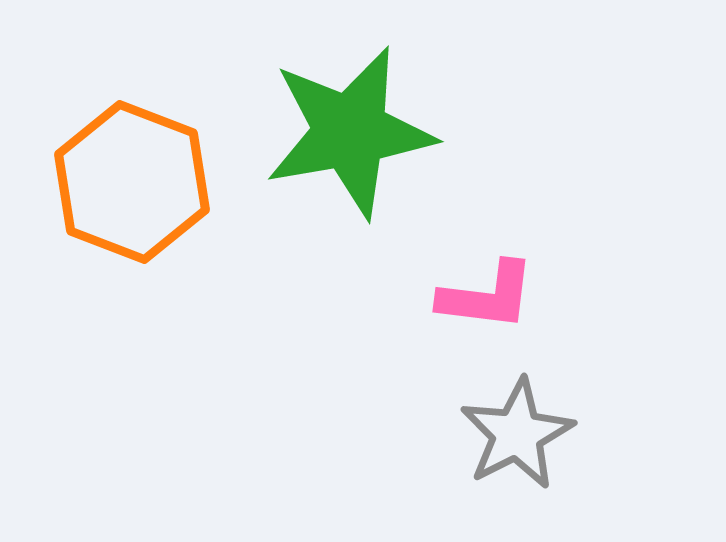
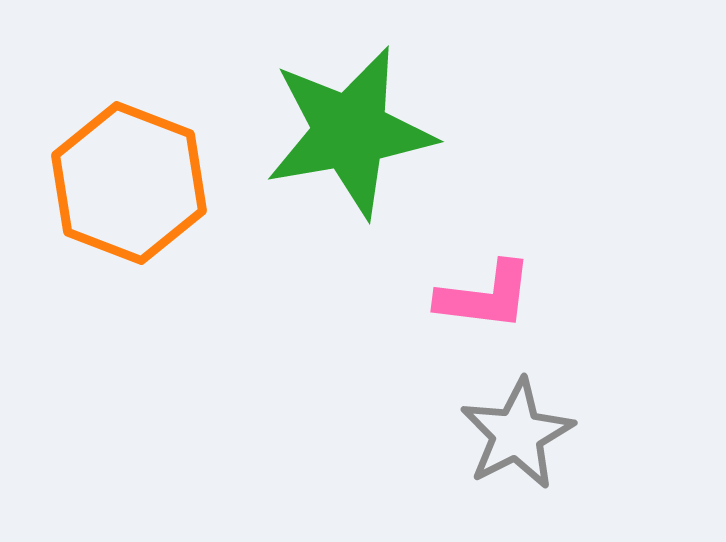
orange hexagon: moved 3 px left, 1 px down
pink L-shape: moved 2 px left
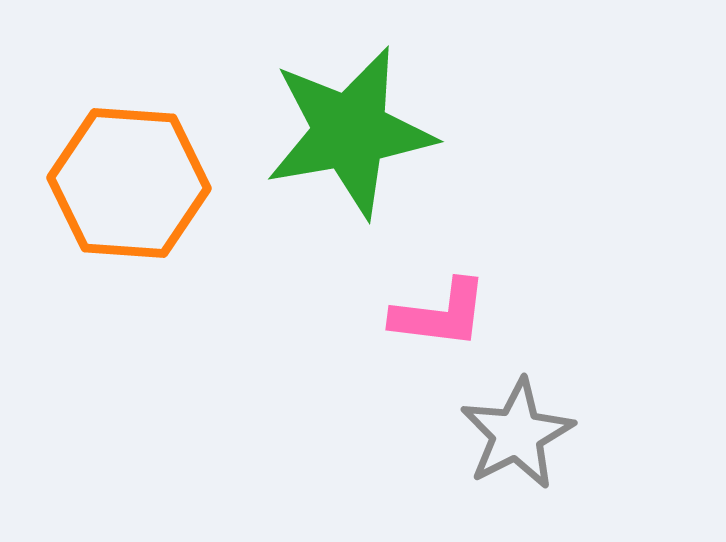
orange hexagon: rotated 17 degrees counterclockwise
pink L-shape: moved 45 px left, 18 px down
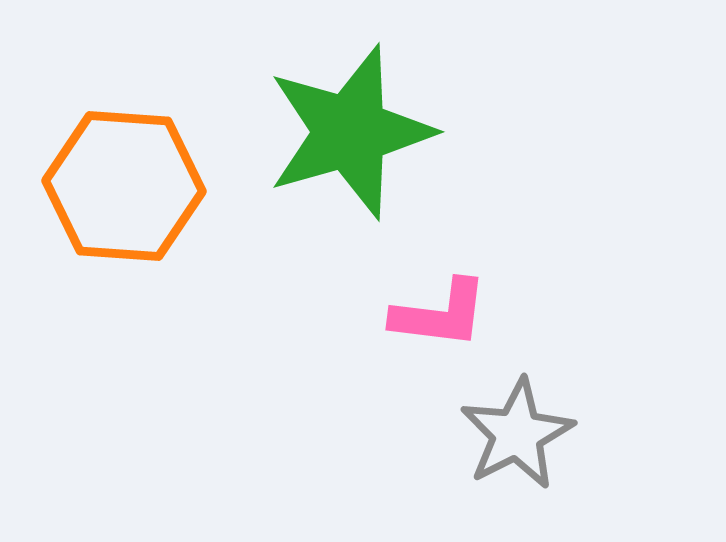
green star: rotated 6 degrees counterclockwise
orange hexagon: moved 5 px left, 3 px down
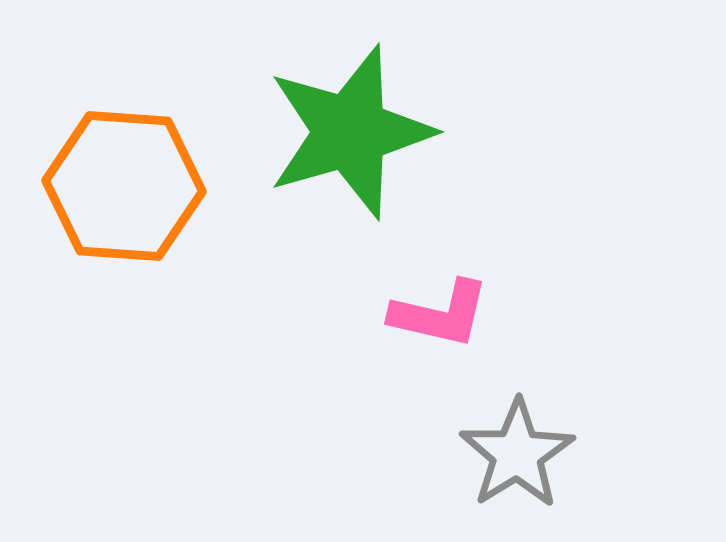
pink L-shape: rotated 6 degrees clockwise
gray star: moved 20 px down; rotated 5 degrees counterclockwise
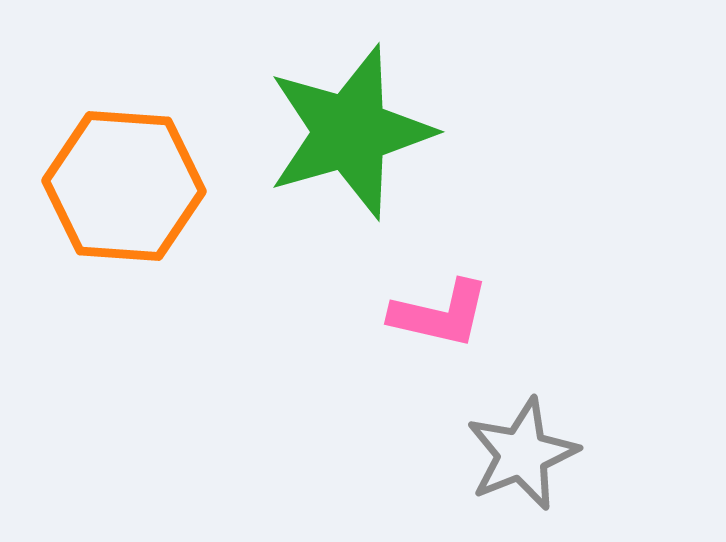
gray star: moved 5 px right; rotated 10 degrees clockwise
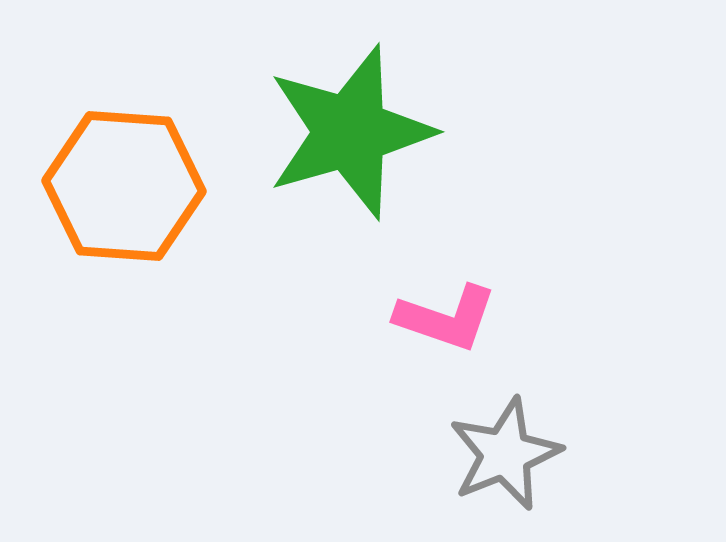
pink L-shape: moved 6 px right, 4 px down; rotated 6 degrees clockwise
gray star: moved 17 px left
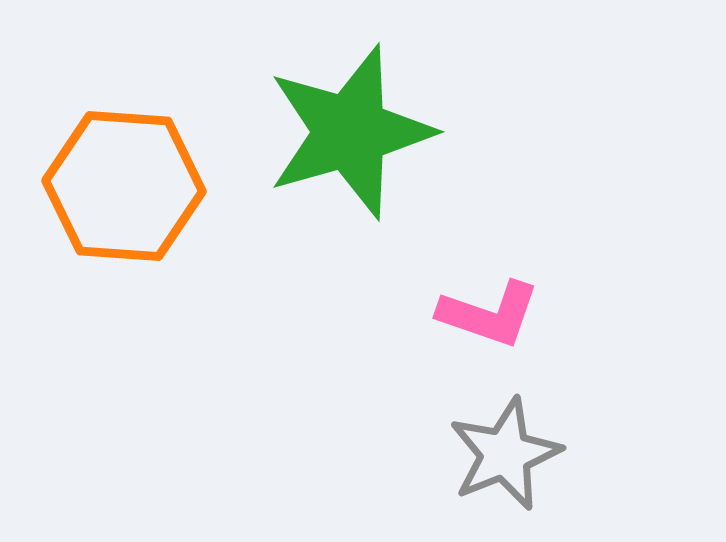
pink L-shape: moved 43 px right, 4 px up
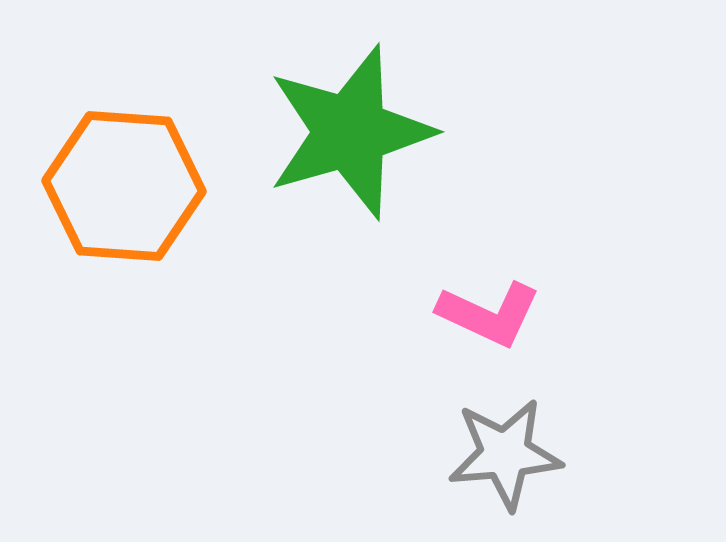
pink L-shape: rotated 6 degrees clockwise
gray star: rotated 17 degrees clockwise
